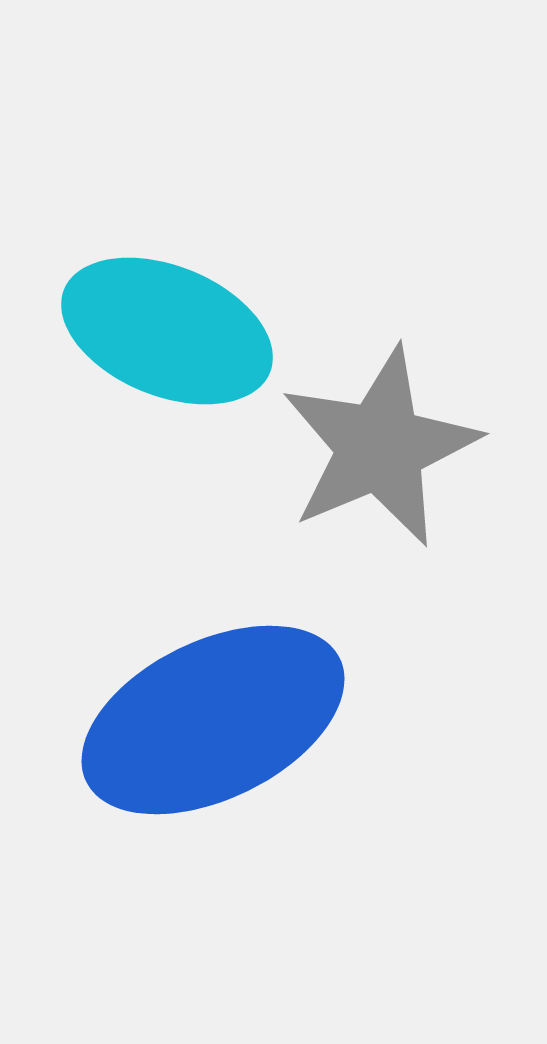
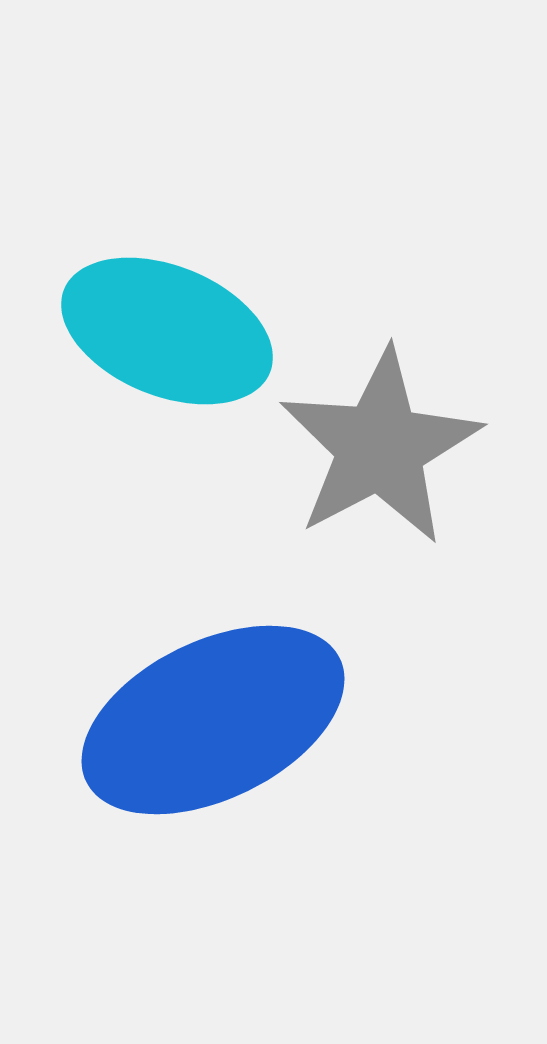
gray star: rotated 5 degrees counterclockwise
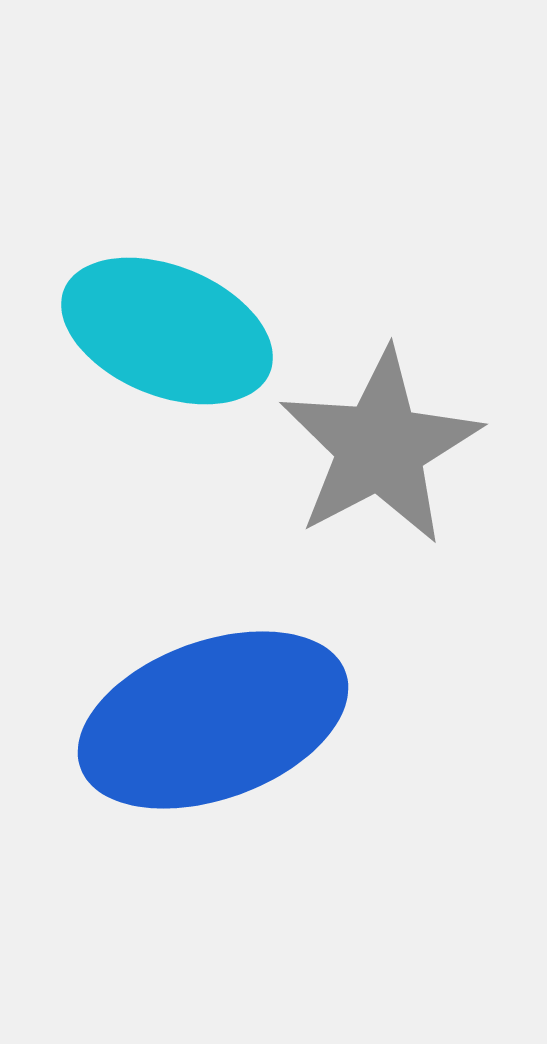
blue ellipse: rotated 6 degrees clockwise
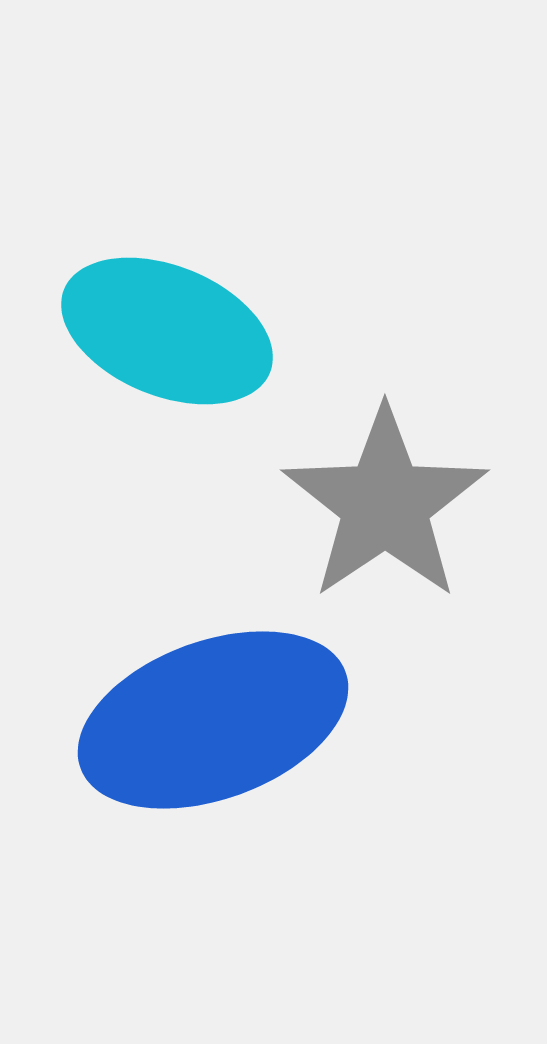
gray star: moved 5 px right, 57 px down; rotated 6 degrees counterclockwise
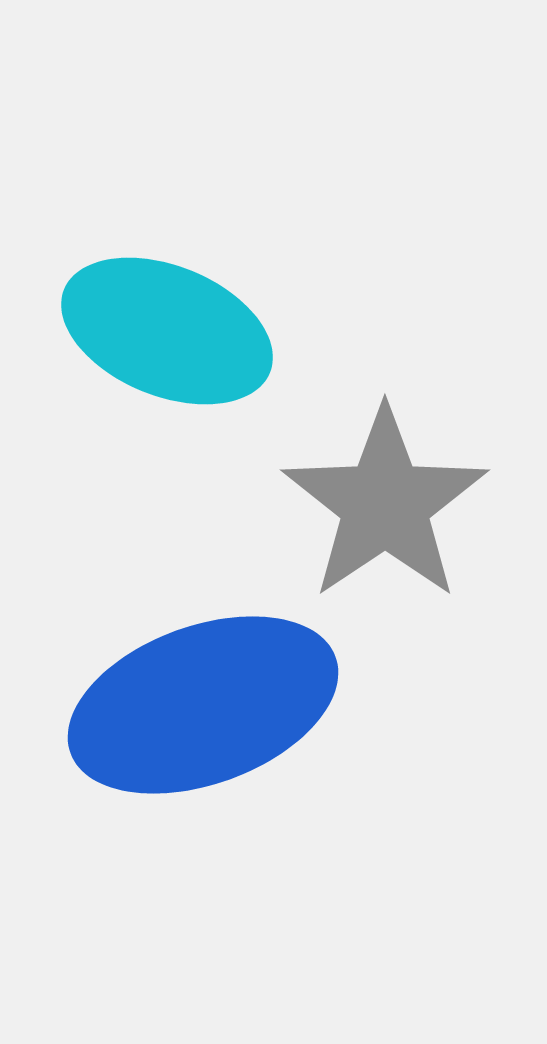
blue ellipse: moved 10 px left, 15 px up
